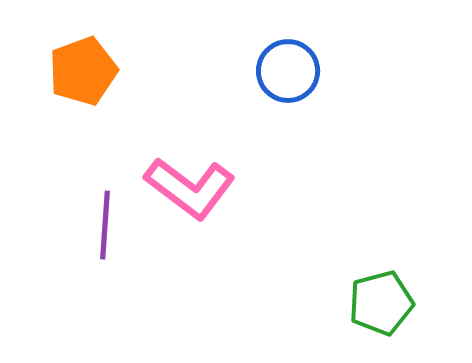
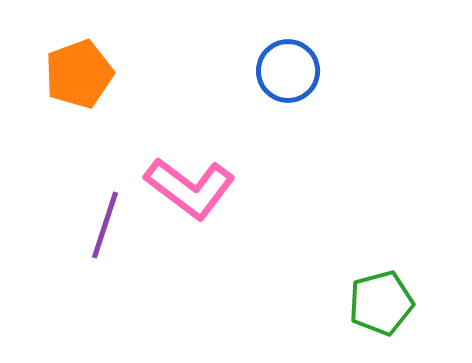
orange pentagon: moved 4 px left, 3 px down
purple line: rotated 14 degrees clockwise
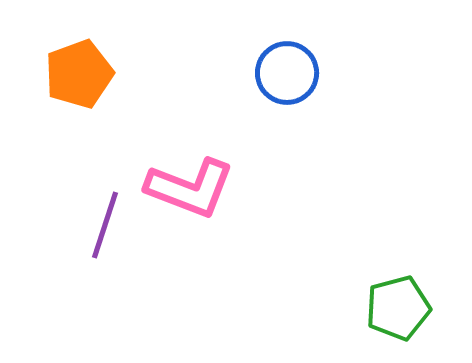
blue circle: moved 1 px left, 2 px down
pink L-shape: rotated 16 degrees counterclockwise
green pentagon: moved 17 px right, 5 px down
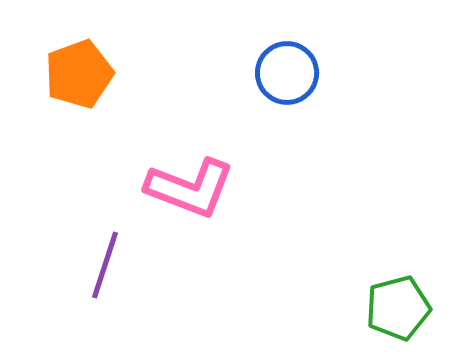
purple line: moved 40 px down
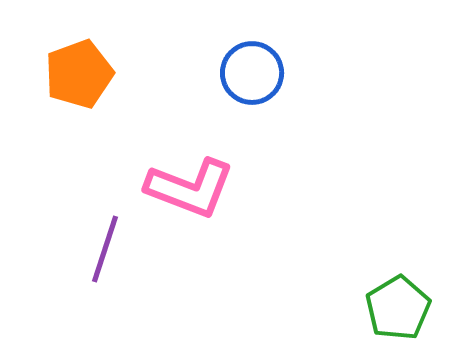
blue circle: moved 35 px left
purple line: moved 16 px up
green pentagon: rotated 16 degrees counterclockwise
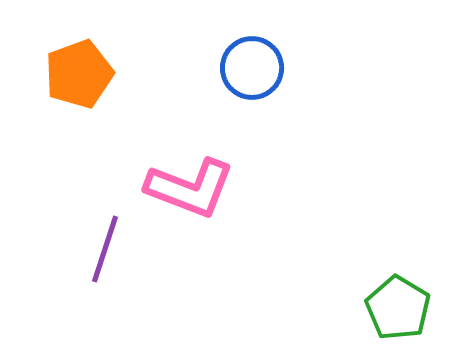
blue circle: moved 5 px up
green pentagon: rotated 10 degrees counterclockwise
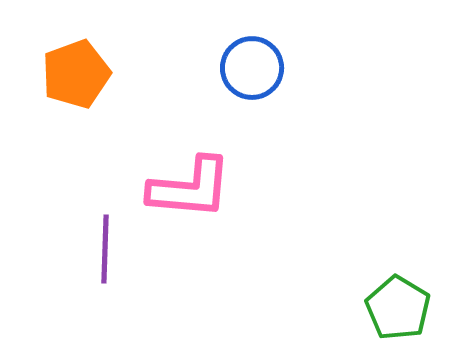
orange pentagon: moved 3 px left
pink L-shape: rotated 16 degrees counterclockwise
purple line: rotated 16 degrees counterclockwise
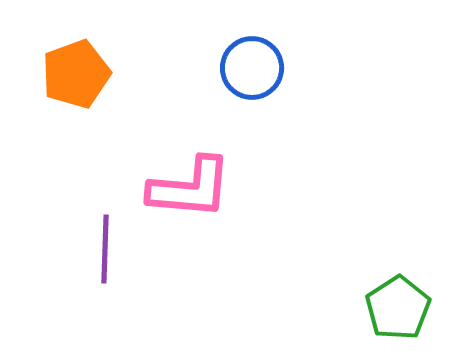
green pentagon: rotated 8 degrees clockwise
